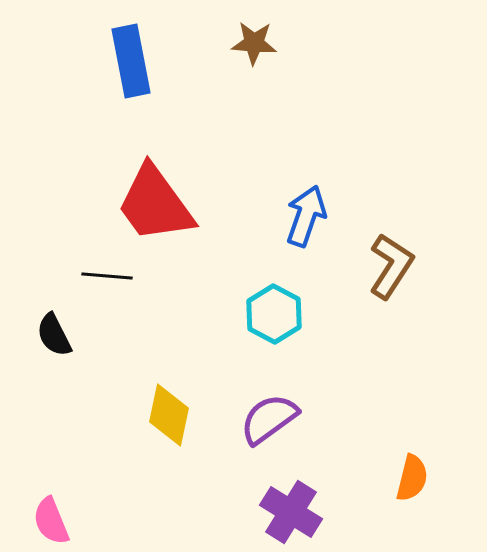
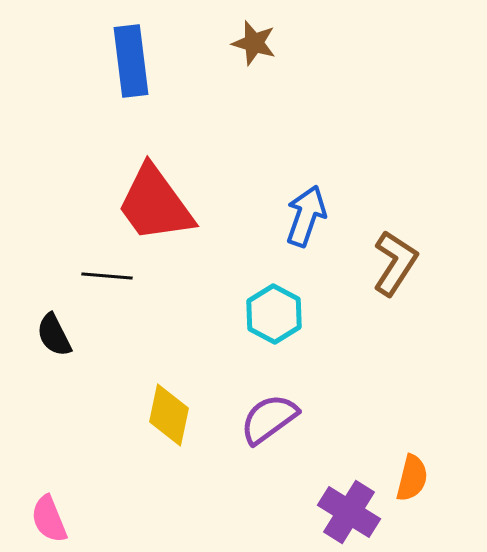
brown star: rotated 12 degrees clockwise
blue rectangle: rotated 4 degrees clockwise
brown L-shape: moved 4 px right, 3 px up
purple cross: moved 58 px right
pink semicircle: moved 2 px left, 2 px up
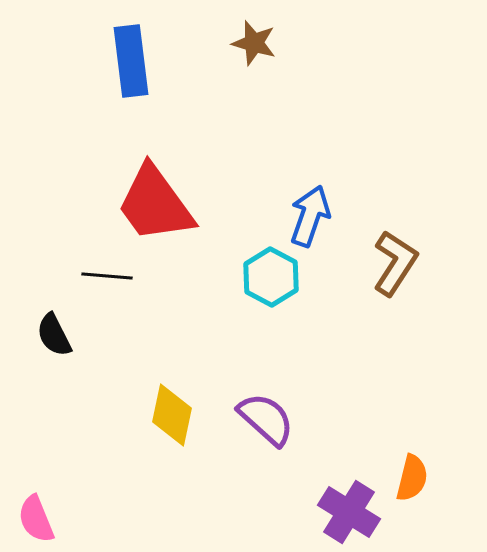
blue arrow: moved 4 px right
cyan hexagon: moved 3 px left, 37 px up
yellow diamond: moved 3 px right
purple semicircle: moved 3 px left; rotated 78 degrees clockwise
pink semicircle: moved 13 px left
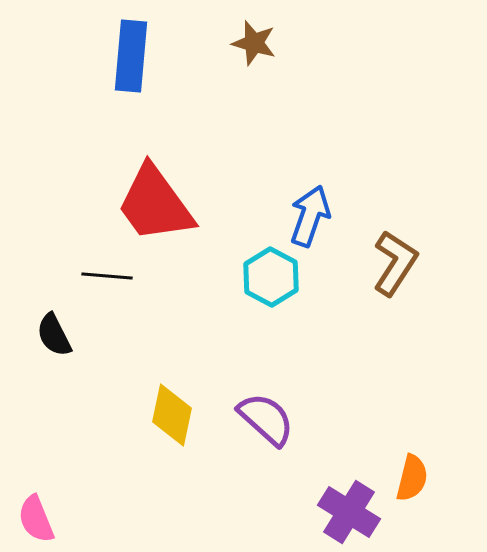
blue rectangle: moved 5 px up; rotated 12 degrees clockwise
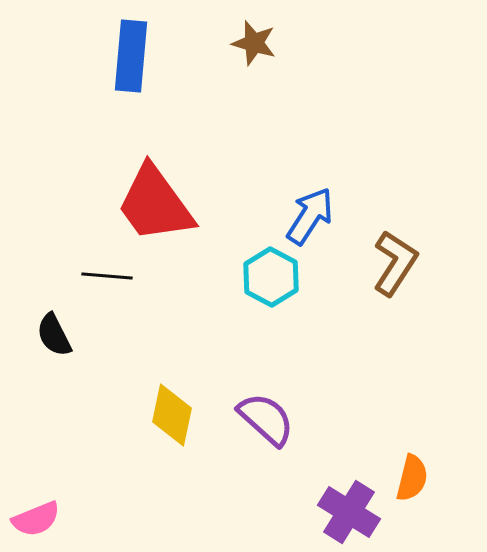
blue arrow: rotated 14 degrees clockwise
pink semicircle: rotated 90 degrees counterclockwise
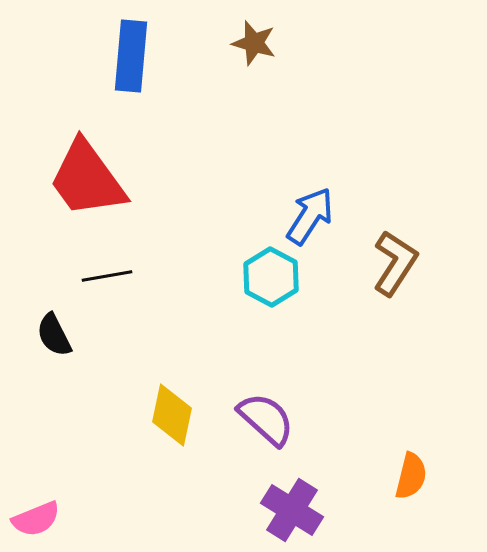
red trapezoid: moved 68 px left, 25 px up
black line: rotated 15 degrees counterclockwise
orange semicircle: moved 1 px left, 2 px up
purple cross: moved 57 px left, 2 px up
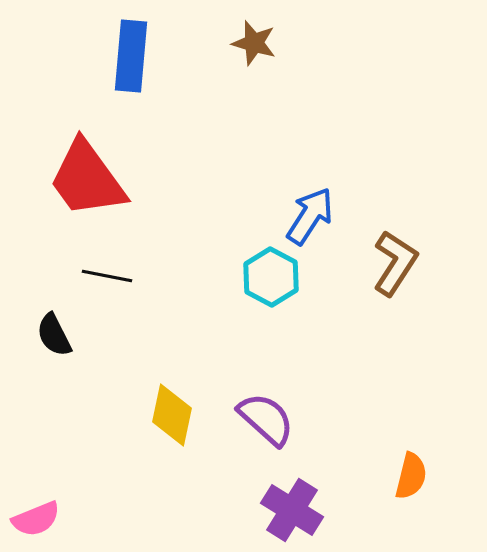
black line: rotated 21 degrees clockwise
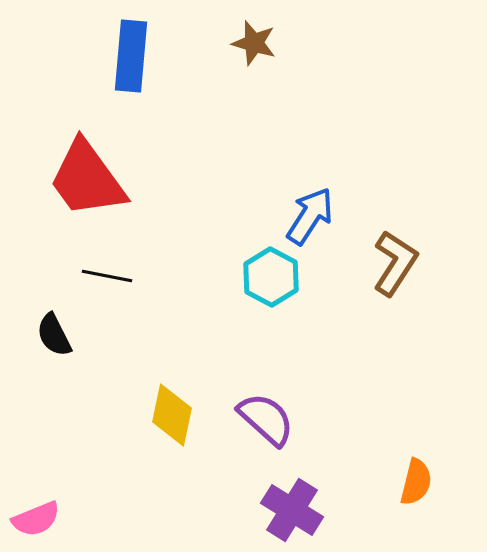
orange semicircle: moved 5 px right, 6 px down
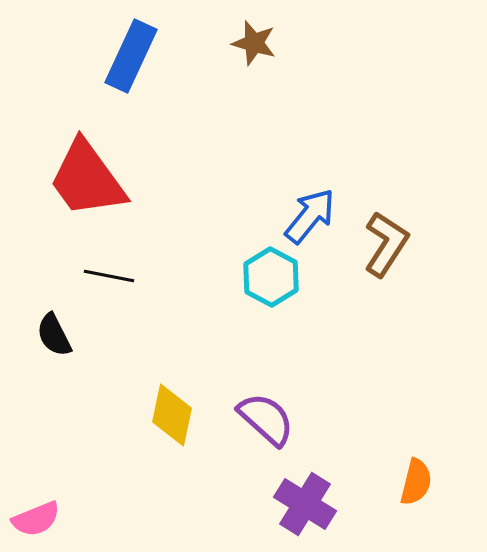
blue rectangle: rotated 20 degrees clockwise
blue arrow: rotated 6 degrees clockwise
brown L-shape: moved 9 px left, 19 px up
black line: moved 2 px right
purple cross: moved 13 px right, 6 px up
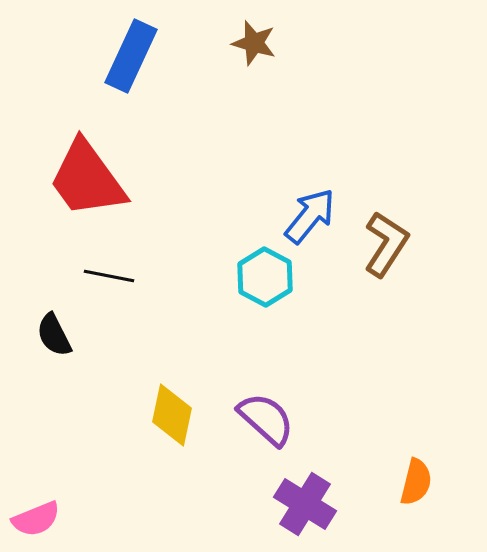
cyan hexagon: moved 6 px left
